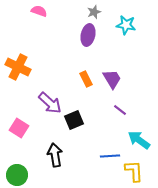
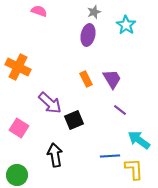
cyan star: rotated 24 degrees clockwise
yellow L-shape: moved 2 px up
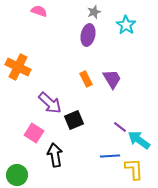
purple line: moved 17 px down
pink square: moved 15 px right, 5 px down
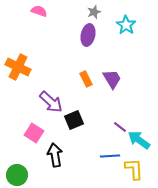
purple arrow: moved 1 px right, 1 px up
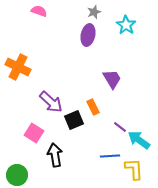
orange rectangle: moved 7 px right, 28 px down
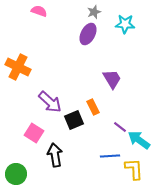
cyan star: moved 1 px left, 1 px up; rotated 30 degrees counterclockwise
purple ellipse: moved 1 px up; rotated 15 degrees clockwise
purple arrow: moved 1 px left
green circle: moved 1 px left, 1 px up
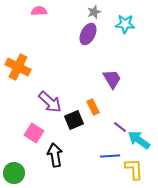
pink semicircle: rotated 21 degrees counterclockwise
green circle: moved 2 px left, 1 px up
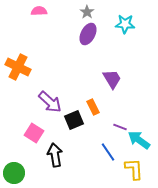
gray star: moved 7 px left; rotated 16 degrees counterclockwise
purple line: rotated 16 degrees counterclockwise
blue line: moved 2 px left, 4 px up; rotated 60 degrees clockwise
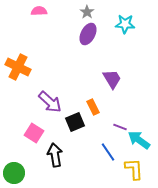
black square: moved 1 px right, 2 px down
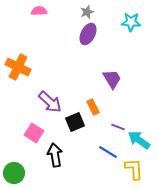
gray star: rotated 16 degrees clockwise
cyan star: moved 6 px right, 2 px up
purple line: moved 2 px left
blue line: rotated 24 degrees counterclockwise
